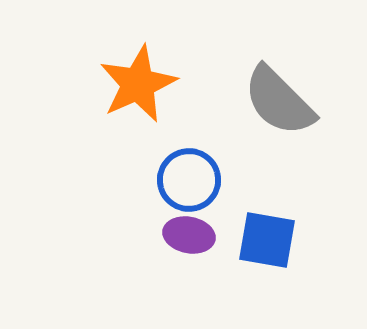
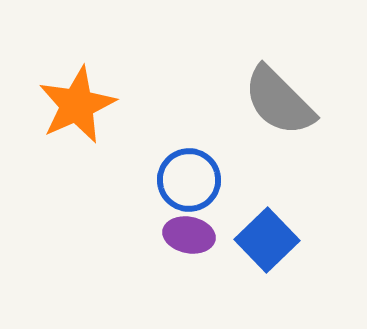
orange star: moved 61 px left, 21 px down
blue square: rotated 36 degrees clockwise
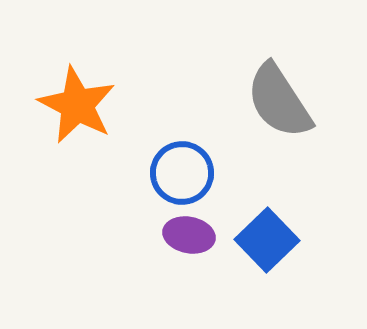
gray semicircle: rotated 12 degrees clockwise
orange star: rotated 20 degrees counterclockwise
blue circle: moved 7 px left, 7 px up
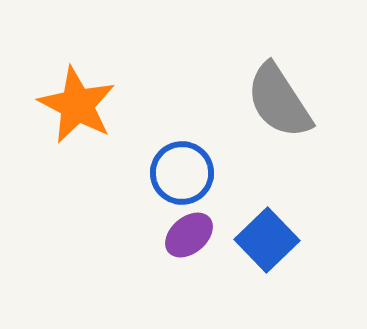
purple ellipse: rotated 51 degrees counterclockwise
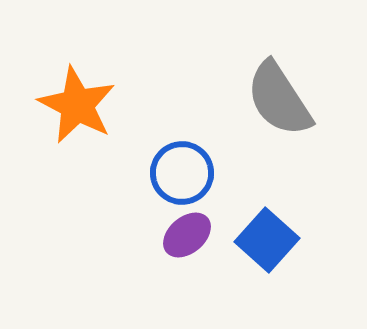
gray semicircle: moved 2 px up
purple ellipse: moved 2 px left
blue square: rotated 4 degrees counterclockwise
